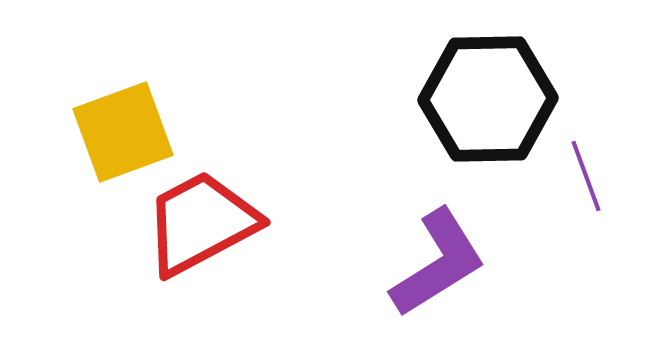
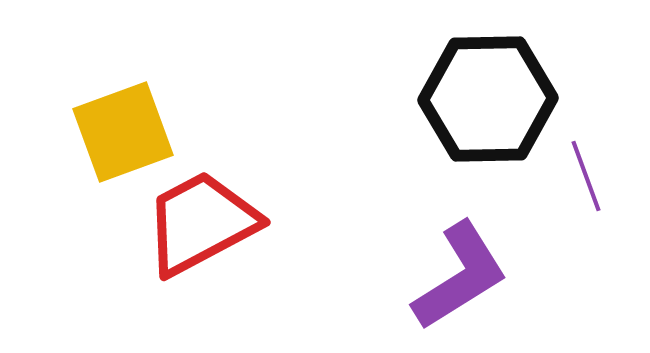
purple L-shape: moved 22 px right, 13 px down
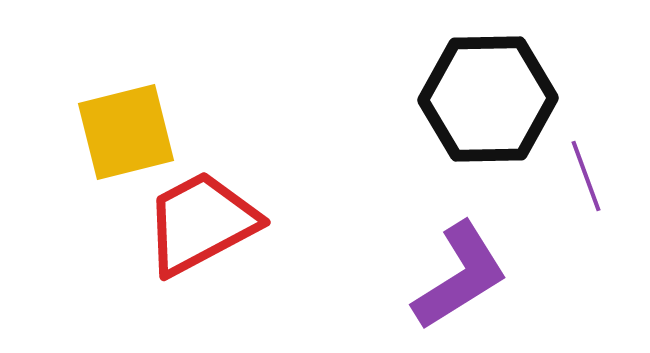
yellow square: moved 3 px right; rotated 6 degrees clockwise
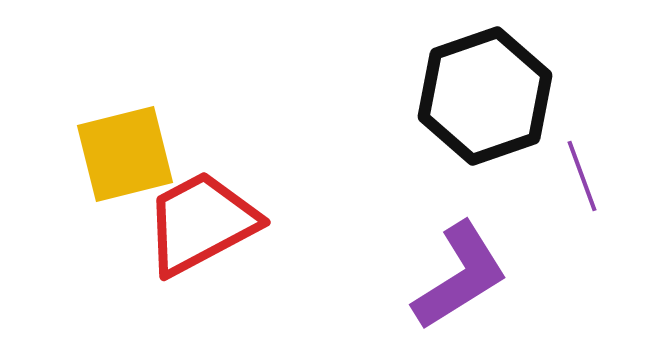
black hexagon: moved 3 px left, 3 px up; rotated 18 degrees counterclockwise
yellow square: moved 1 px left, 22 px down
purple line: moved 4 px left
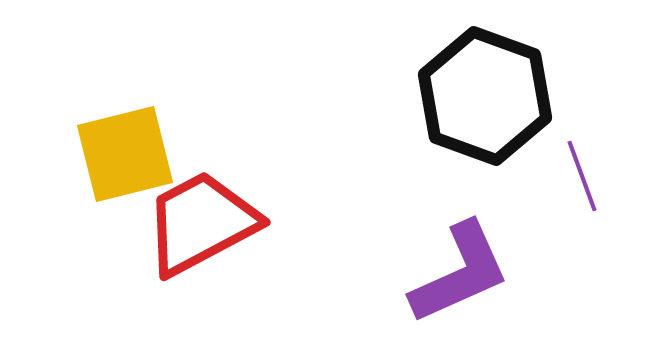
black hexagon: rotated 21 degrees counterclockwise
purple L-shape: moved 3 px up; rotated 8 degrees clockwise
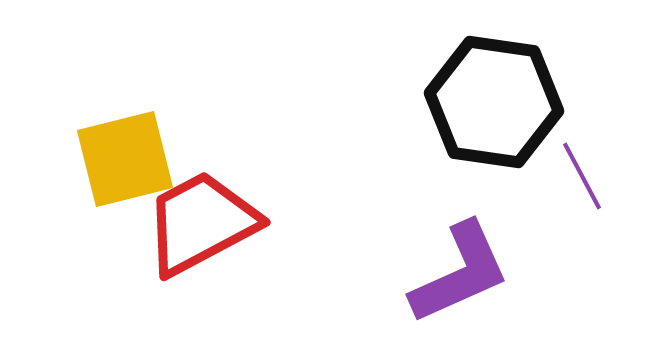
black hexagon: moved 9 px right, 6 px down; rotated 12 degrees counterclockwise
yellow square: moved 5 px down
purple line: rotated 8 degrees counterclockwise
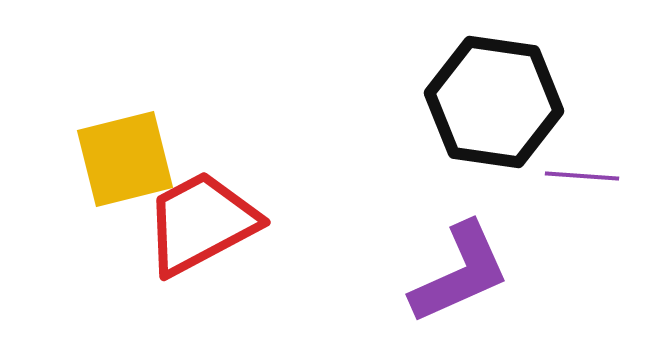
purple line: rotated 58 degrees counterclockwise
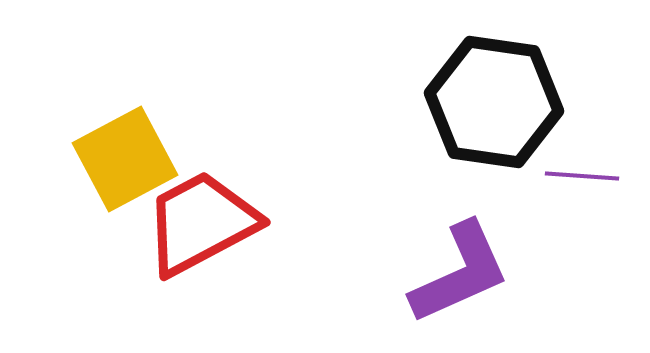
yellow square: rotated 14 degrees counterclockwise
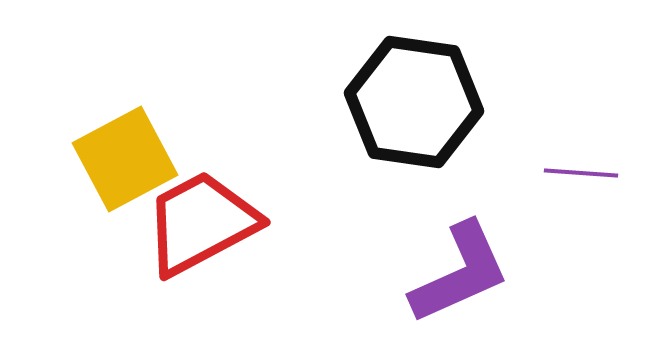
black hexagon: moved 80 px left
purple line: moved 1 px left, 3 px up
